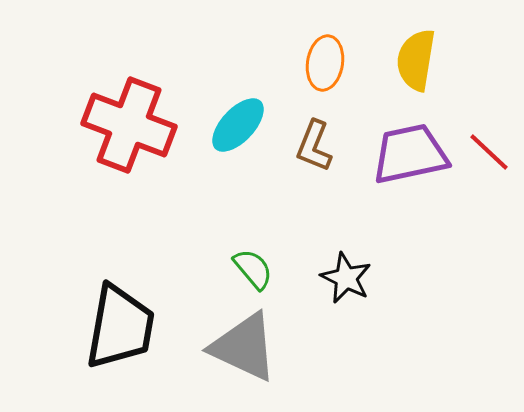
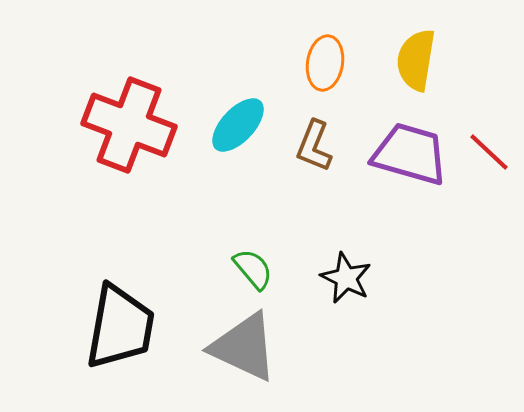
purple trapezoid: rotated 28 degrees clockwise
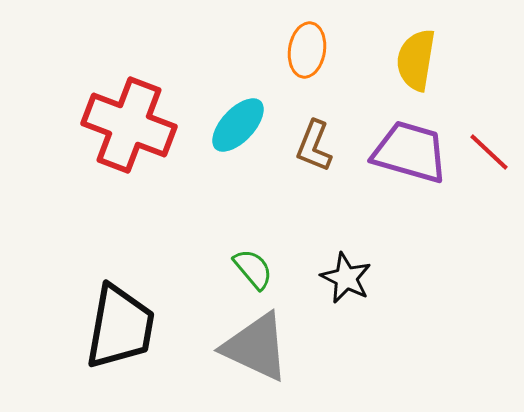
orange ellipse: moved 18 px left, 13 px up
purple trapezoid: moved 2 px up
gray triangle: moved 12 px right
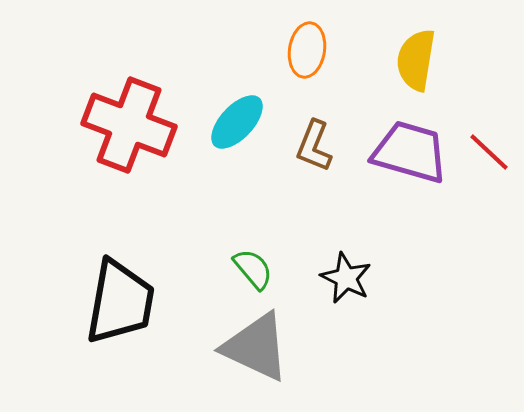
cyan ellipse: moved 1 px left, 3 px up
black trapezoid: moved 25 px up
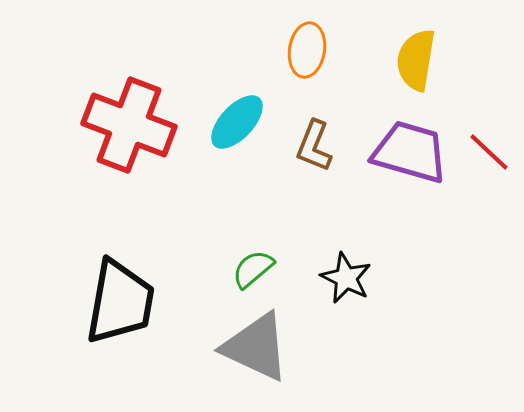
green semicircle: rotated 90 degrees counterclockwise
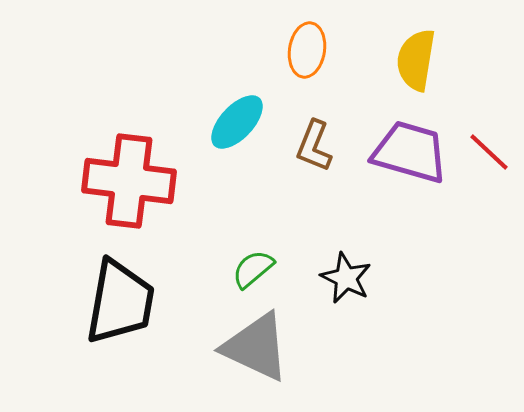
red cross: moved 56 px down; rotated 14 degrees counterclockwise
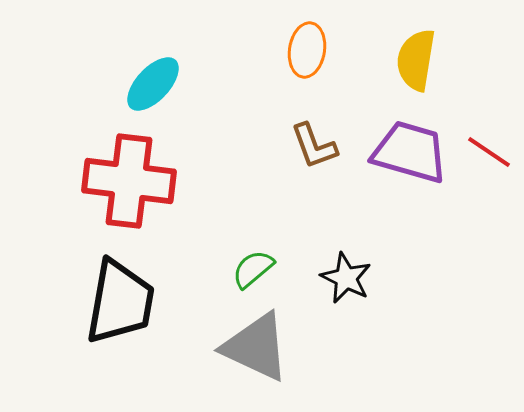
cyan ellipse: moved 84 px left, 38 px up
brown L-shape: rotated 42 degrees counterclockwise
red line: rotated 9 degrees counterclockwise
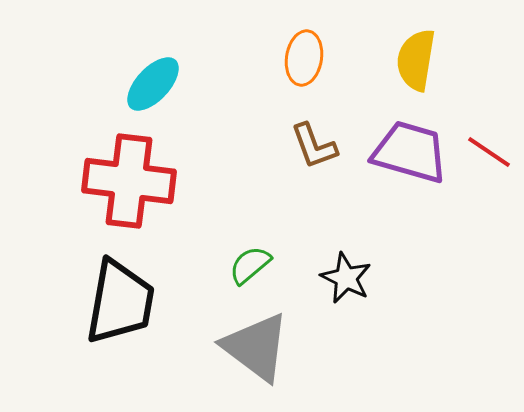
orange ellipse: moved 3 px left, 8 px down
green semicircle: moved 3 px left, 4 px up
gray triangle: rotated 12 degrees clockwise
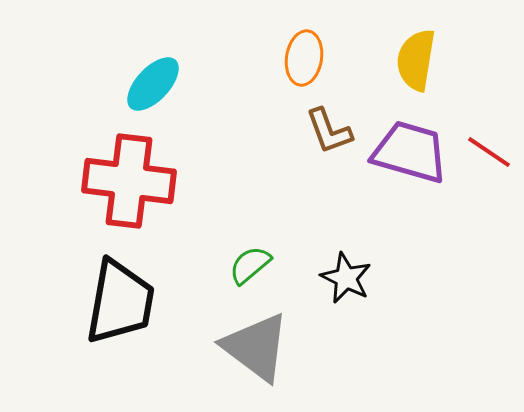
brown L-shape: moved 15 px right, 15 px up
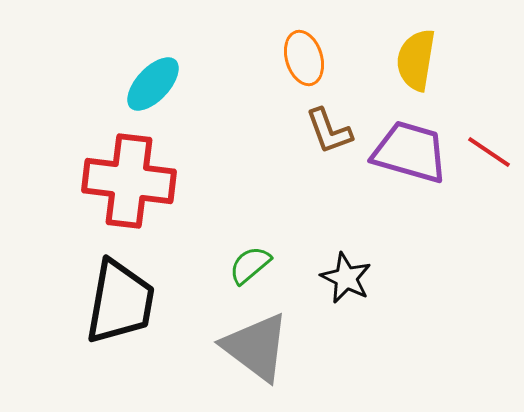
orange ellipse: rotated 26 degrees counterclockwise
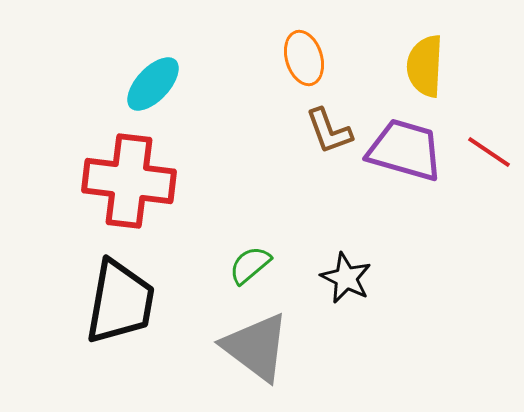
yellow semicircle: moved 9 px right, 6 px down; rotated 6 degrees counterclockwise
purple trapezoid: moved 5 px left, 2 px up
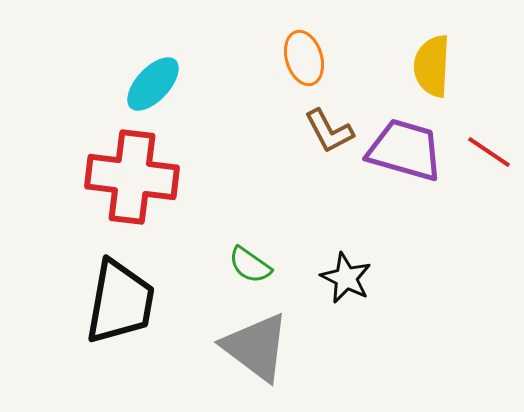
yellow semicircle: moved 7 px right
brown L-shape: rotated 8 degrees counterclockwise
red cross: moved 3 px right, 4 px up
green semicircle: rotated 105 degrees counterclockwise
